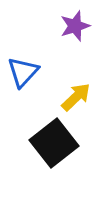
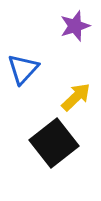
blue triangle: moved 3 px up
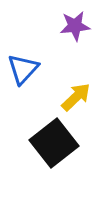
purple star: rotated 12 degrees clockwise
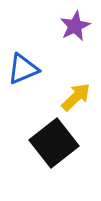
purple star: rotated 20 degrees counterclockwise
blue triangle: rotated 24 degrees clockwise
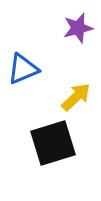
purple star: moved 3 px right, 2 px down; rotated 12 degrees clockwise
black square: moved 1 px left; rotated 21 degrees clockwise
